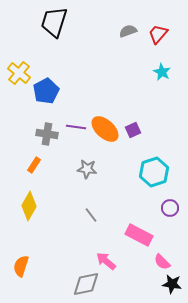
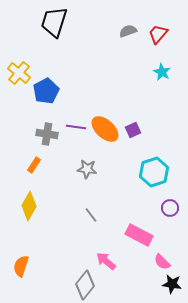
gray diamond: moved 1 px left, 1 px down; rotated 40 degrees counterclockwise
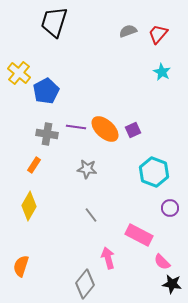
cyan hexagon: rotated 20 degrees counterclockwise
pink arrow: moved 2 px right, 3 px up; rotated 35 degrees clockwise
gray diamond: moved 1 px up
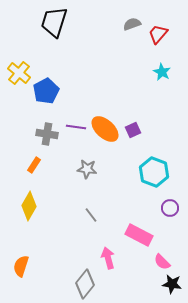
gray semicircle: moved 4 px right, 7 px up
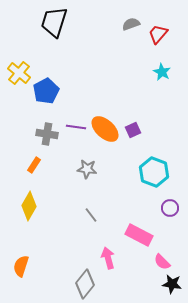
gray semicircle: moved 1 px left
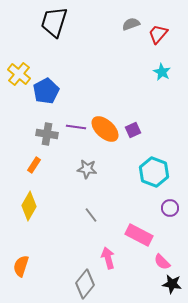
yellow cross: moved 1 px down
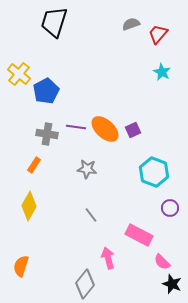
black star: rotated 12 degrees clockwise
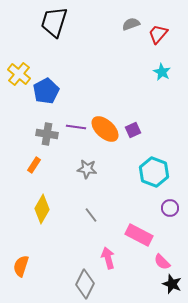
yellow diamond: moved 13 px right, 3 px down
gray diamond: rotated 12 degrees counterclockwise
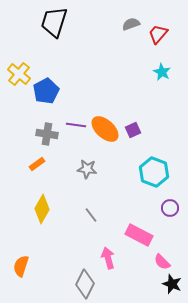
purple line: moved 2 px up
orange rectangle: moved 3 px right, 1 px up; rotated 21 degrees clockwise
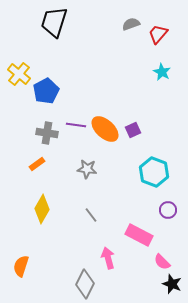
gray cross: moved 1 px up
purple circle: moved 2 px left, 2 px down
